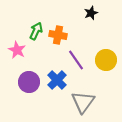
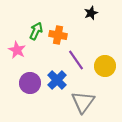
yellow circle: moved 1 px left, 6 px down
purple circle: moved 1 px right, 1 px down
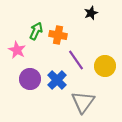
purple circle: moved 4 px up
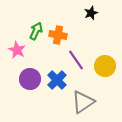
gray triangle: rotated 20 degrees clockwise
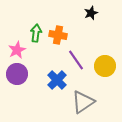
green arrow: moved 2 px down; rotated 18 degrees counterclockwise
pink star: rotated 18 degrees clockwise
purple circle: moved 13 px left, 5 px up
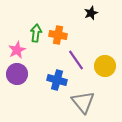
blue cross: rotated 30 degrees counterclockwise
gray triangle: rotated 35 degrees counterclockwise
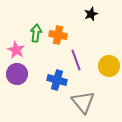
black star: moved 1 px down
pink star: moved 1 px left; rotated 18 degrees counterclockwise
purple line: rotated 15 degrees clockwise
yellow circle: moved 4 px right
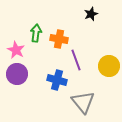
orange cross: moved 1 px right, 4 px down
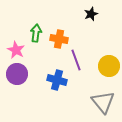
gray triangle: moved 20 px right
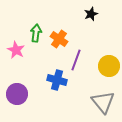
orange cross: rotated 24 degrees clockwise
purple line: rotated 40 degrees clockwise
purple circle: moved 20 px down
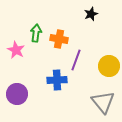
orange cross: rotated 24 degrees counterclockwise
blue cross: rotated 18 degrees counterclockwise
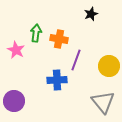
purple circle: moved 3 px left, 7 px down
